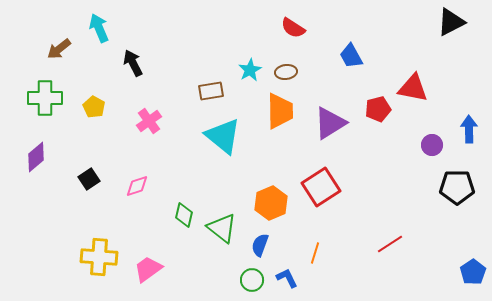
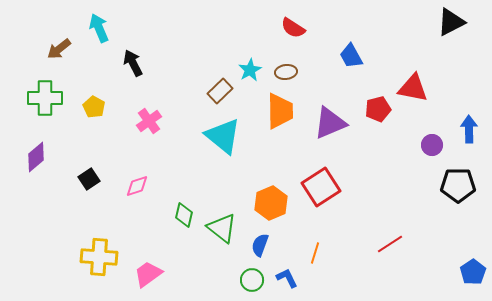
brown rectangle: moved 9 px right; rotated 35 degrees counterclockwise
purple triangle: rotated 9 degrees clockwise
black pentagon: moved 1 px right, 2 px up
pink trapezoid: moved 5 px down
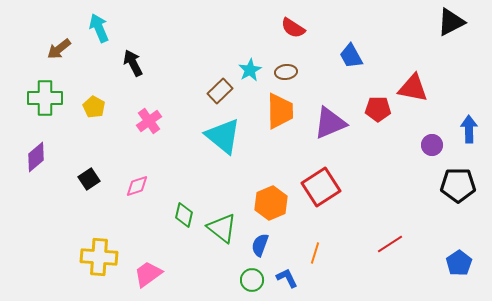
red pentagon: rotated 15 degrees clockwise
blue pentagon: moved 14 px left, 9 px up
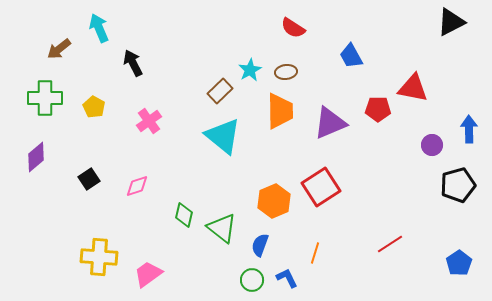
black pentagon: rotated 16 degrees counterclockwise
orange hexagon: moved 3 px right, 2 px up
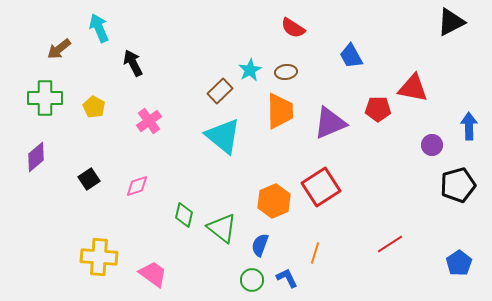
blue arrow: moved 3 px up
pink trapezoid: moved 5 px right; rotated 72 degrees clockwise
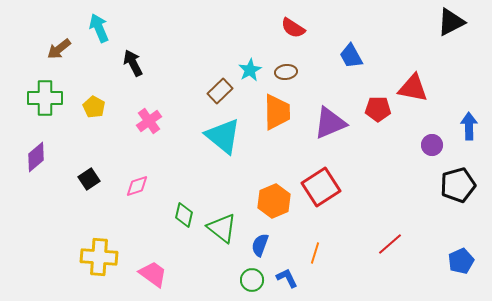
orange trapezoid: moved 3 px left, 1 px down
red line: rotated 8 degrees counterclockwise
blue pentagon: moved 2 px right, 2 px up; rotated 10 degrees clockwise
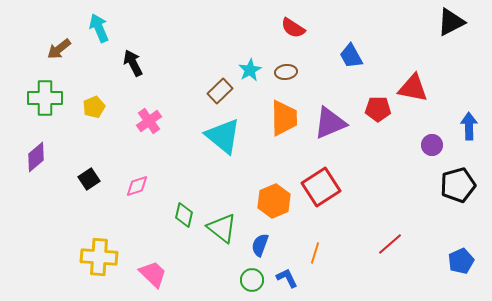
yellow pentagon: rotated 20 degrees clockwise
orange trapezoid: moved 7 px right, 6 px down
pink trapezoid: rotated 8 degrees clockwise
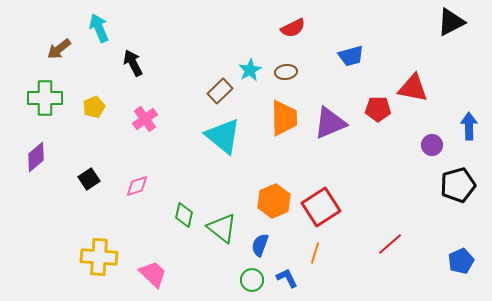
red semicircle: rotated 60 degrees counterclockwise
blue trapezoid: rotated 76 degrees counterclockwise
pink cross: moved 4 px left, 2 px up
red square: moved 20 px down
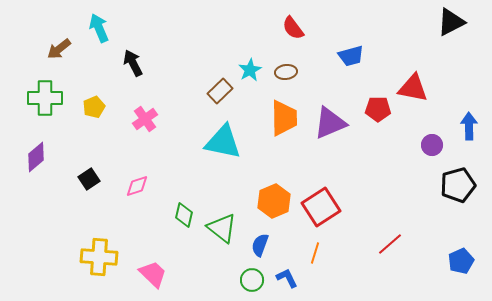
red semicircle: rotated 80 degrees clockwise
cyan triangle: moved 6 px down; rotated 27 degrees counterclockwise
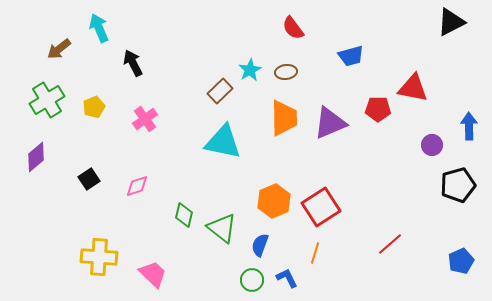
green cross: moved 2 px right, 2 px down; rotated 32 degrees counterclockwise
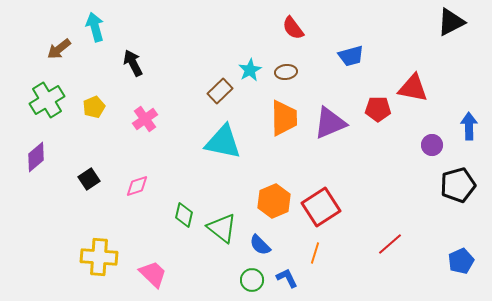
cyan arrow: moved 4 px left, 1 px up; rotated 8 degrees clockwise
blue semicircle: rotated 65 degrees counterclockwise
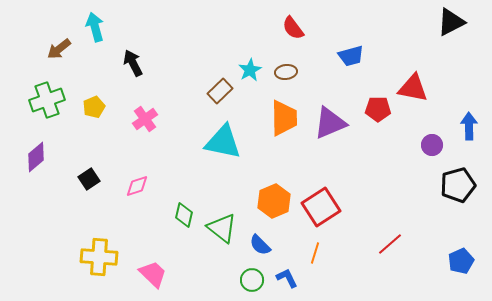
green cross: rotated 12 degrees clockwise
